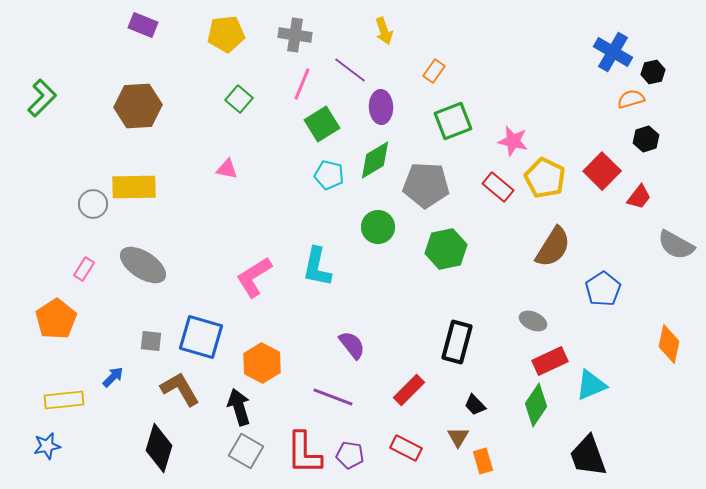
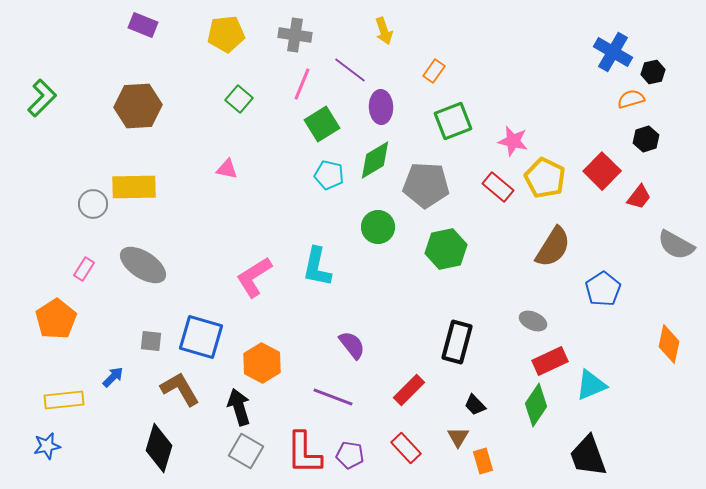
red rectangle at (406, 448): rotated 20 degrees clockwise
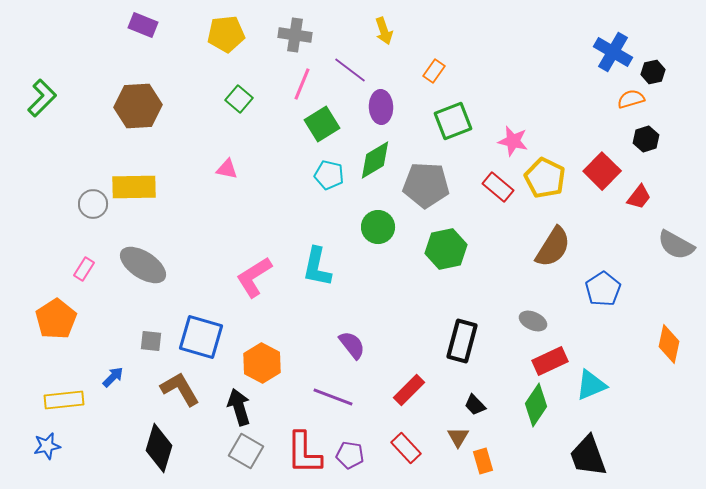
black rectangle at (457, 342): moved 5 px right, 1 px up
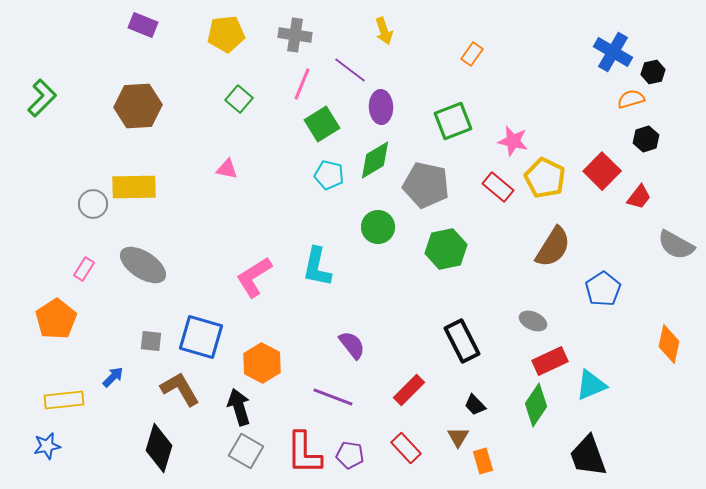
orange rectangle at (434, 71): moved 38 px right, 17 px up
gray pentagon at (426, 185): rotated 9 degrees clockwise
black rectangle at (462, 341): rotated 42 degrees counterclockwise
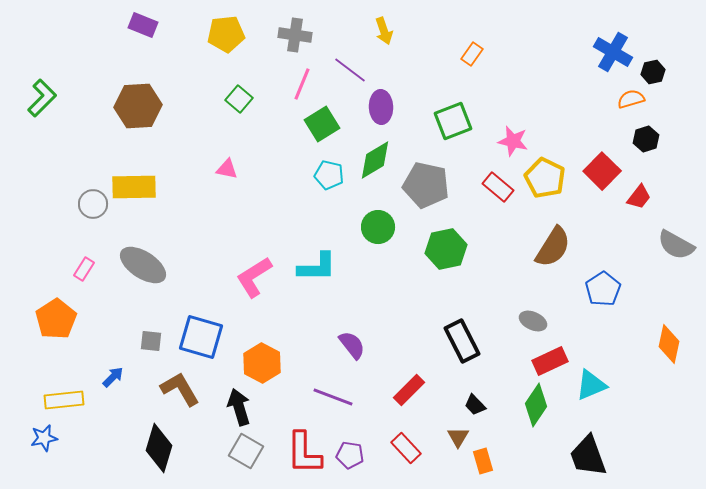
cyan L-shape at (317, 267): rotated 102 degrees counterclockwise
blue star at (47, 446): moved 3 px left, 8 px up
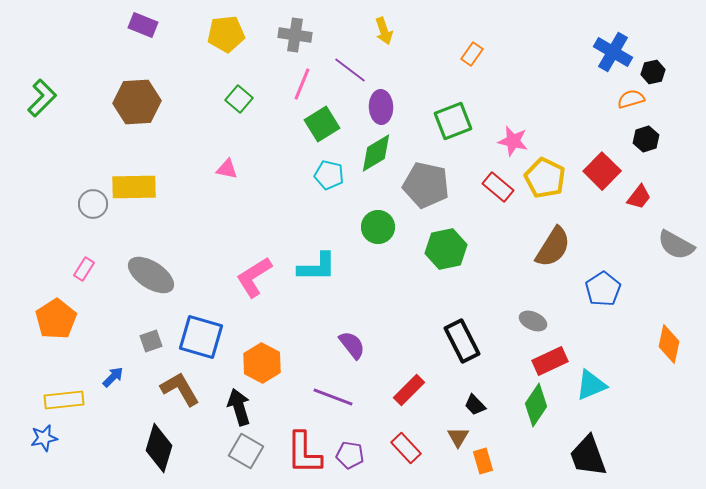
brown hexagon at (138, 106): moved 1 px left, 4 px up
green diamond at (375, 160): moved 1 px right, 7 px up
gray ellipse at (143, 265): moved 8 px right, 10 px down
gray square at (151, 341): rotated 25 degrees counterclockwise
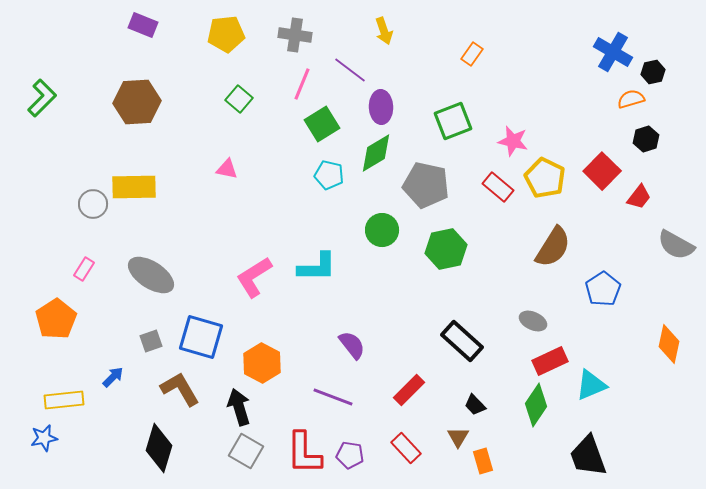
green circle at (378, 227): moved 4 px right, 3 px down
black rectangle at (462, 341): rotated 21 degrees counterclockwise
